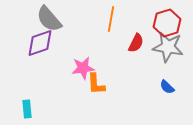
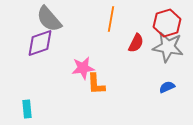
blue semicircle: rotated 112 degrees clockwise
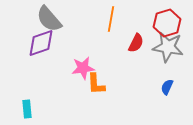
purple diamond: moved 1 px right
blue semicircle: rotated 42 degrees counterclockwise
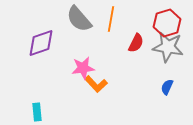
gray semicircle: moved 30 px right
orange L-shape: rotated 40 degrees counterclockwise
cyan rectangle: moved 10 px right, 3 px down
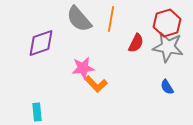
blue semicircle: rotated 56 degrees counterclockwise
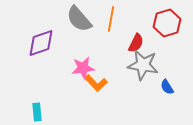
gray star: moved 25 px left, 18 px down
orange L-shape: moved 1 px up
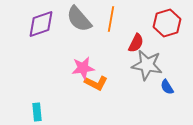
purple diamond: moved 19 px up
gray star: moved 4 px right
orange L-shape: rotated 20 degrees counterclockwise
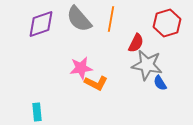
pink star: moved 2 px left
blue semicircle: moved 7 px left, 4 px up
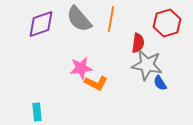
red semicircle: moved 2 px right; rotated 18 degrees counterclockwise
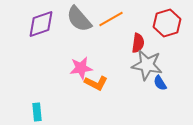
orange line: rotated 50 degrees clockwise
